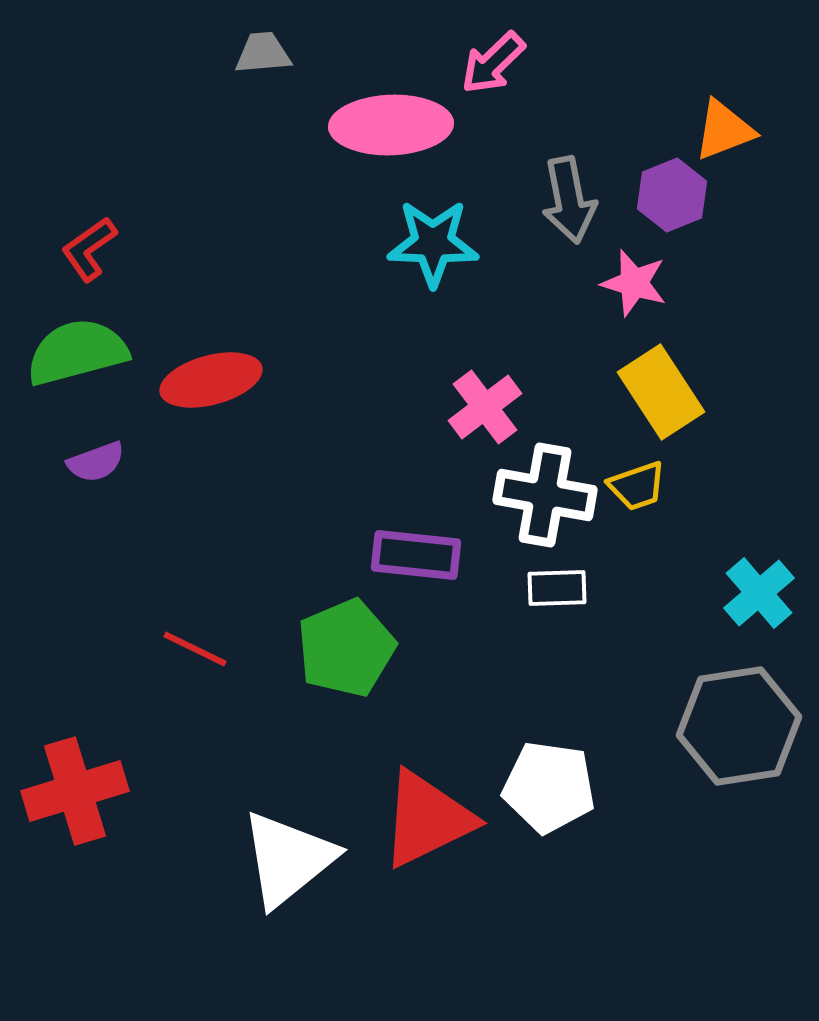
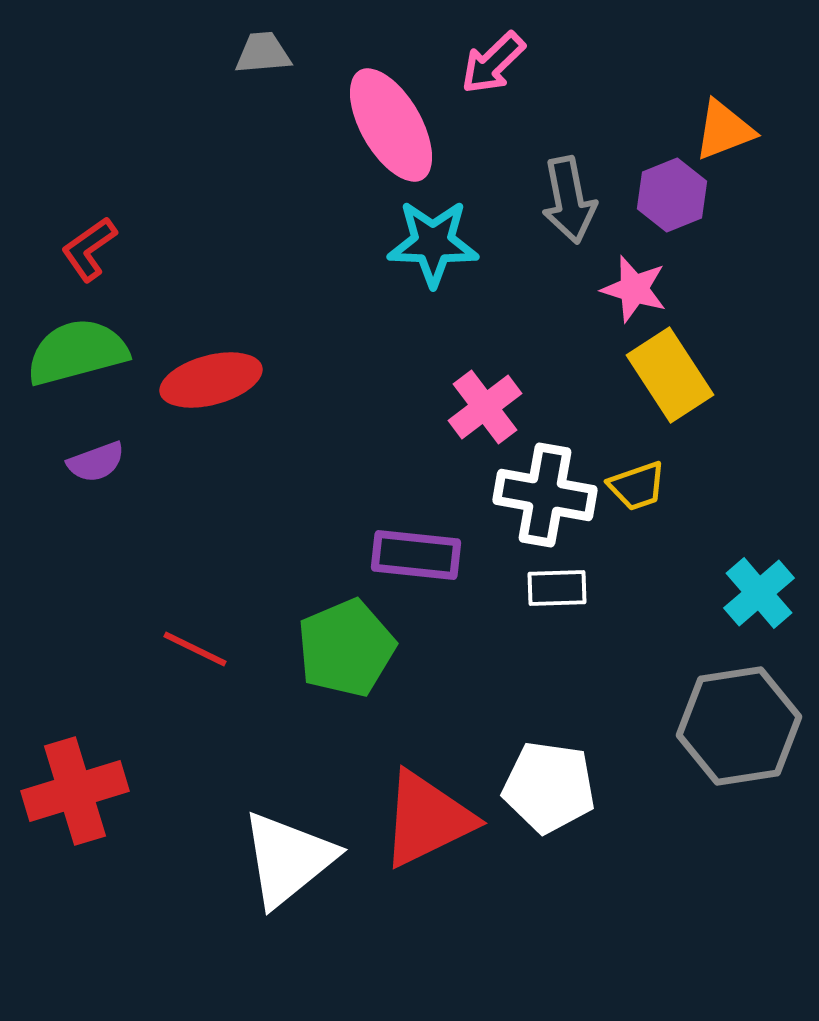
pink ellipse: rotated 62 degrees clockwise
pink star: moved 6 px down
yellow rectangle: moved 9 px right, 17 px up
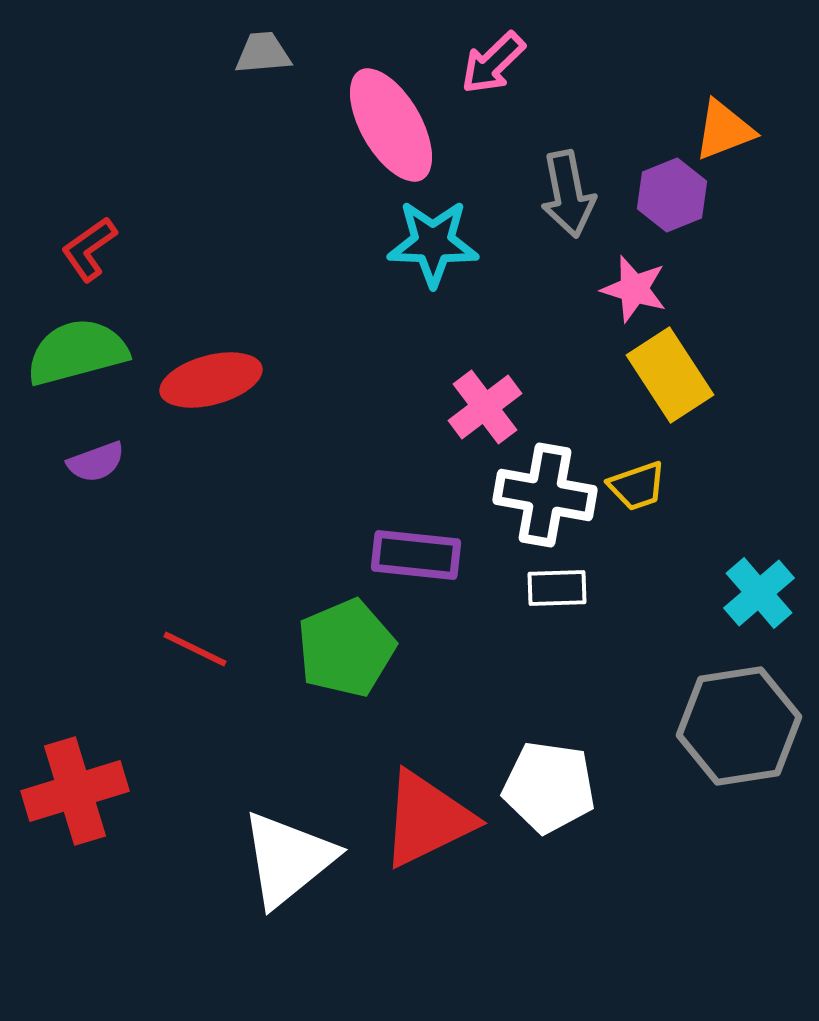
gray arrow: moved 1 px left, 6 px up
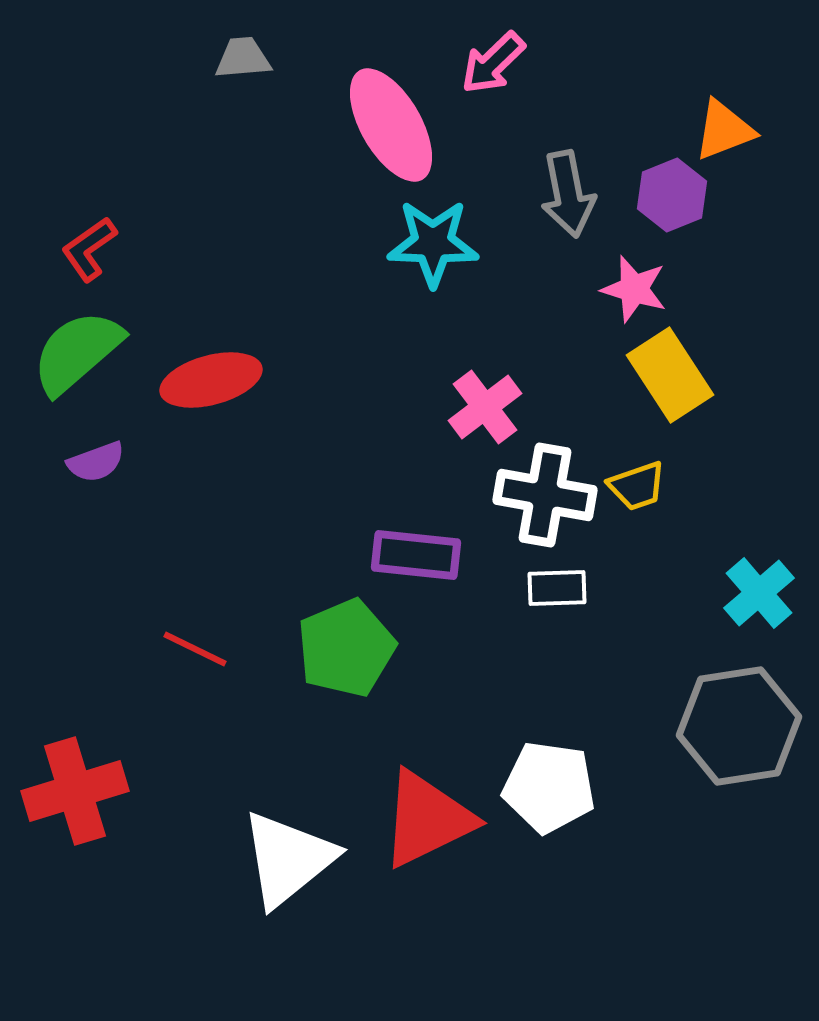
gray trapezoid: moved 20 px left, 5 px down
green semicircle: rotated 26 degrees counterclockwise
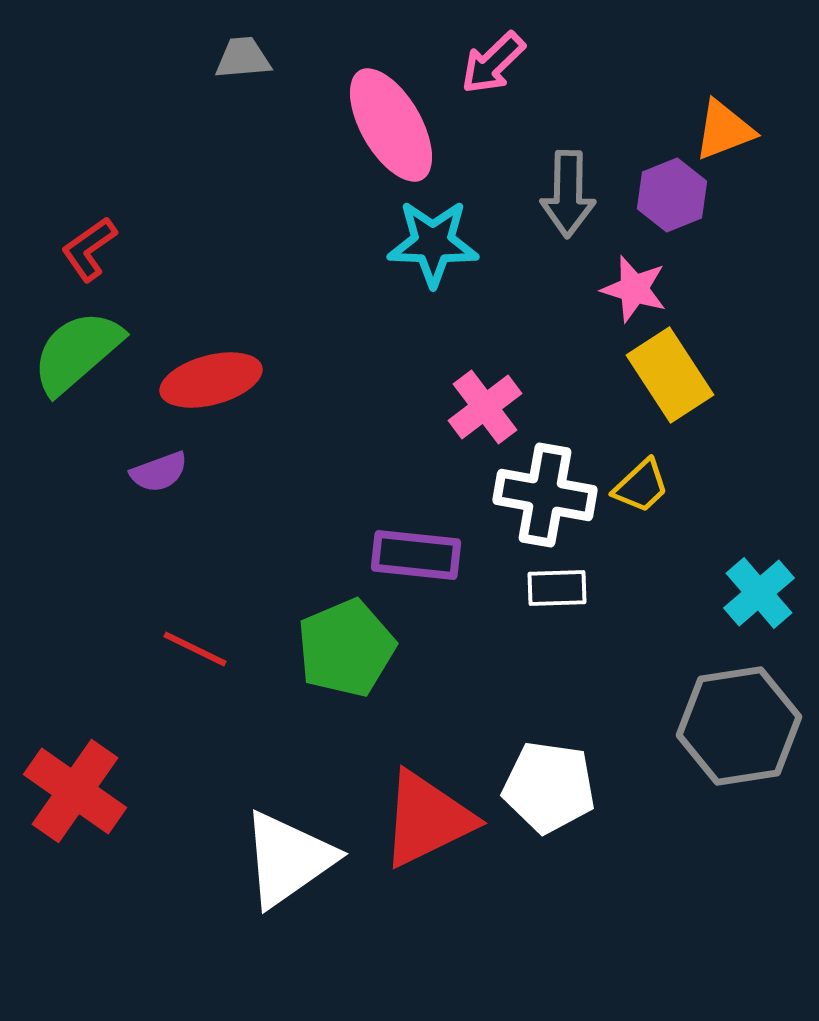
gray arrow: rotated 12 degrees clockwise
purple semicircle: moved 63 px right, 10 px down
yellow trapezoid: moved 4 px right; rotated 24 degrees counterclockwise
red cross: rotated 38 degrees counterclockwise
white triangle: rotated 4 degrees clockwise
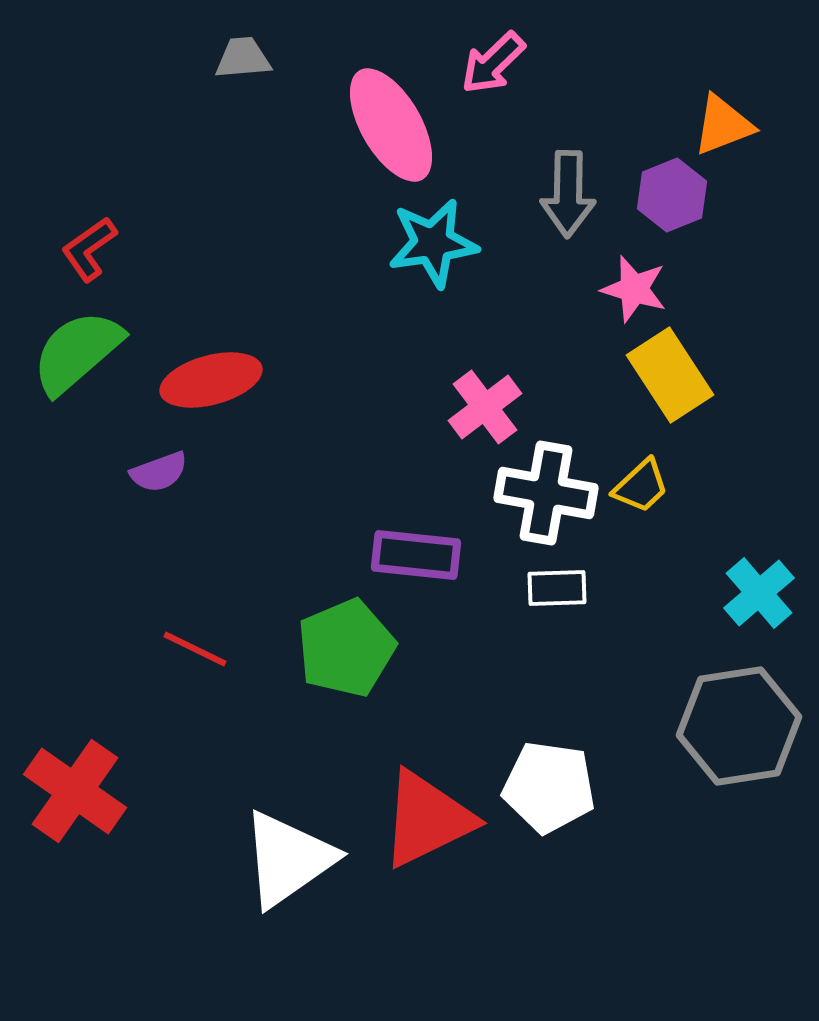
orange triangle: moved 1 px left, 5 px up
cyan star: rotated 10 degrees counterclockwise
white cross: moved 1 px right, 2 px up
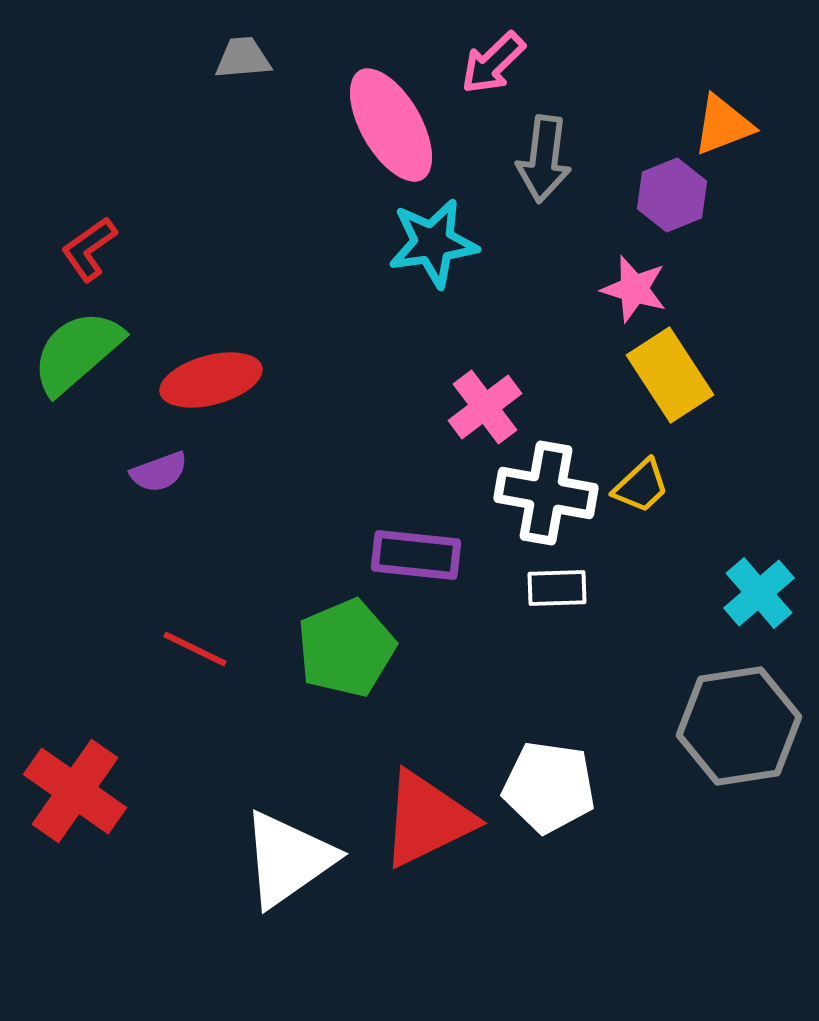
gray arrow: moved 24 px left, 35 px up; rotated 6 degrees clockwise
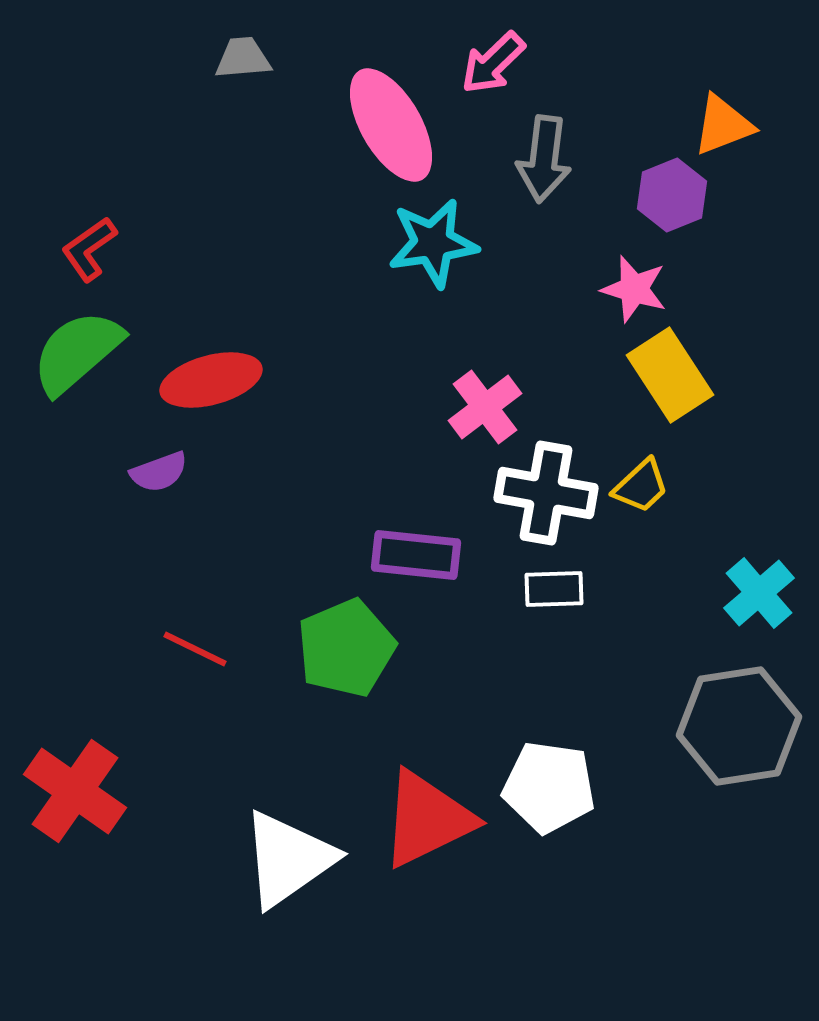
white rectangle: moved 3 px left, 1 px down
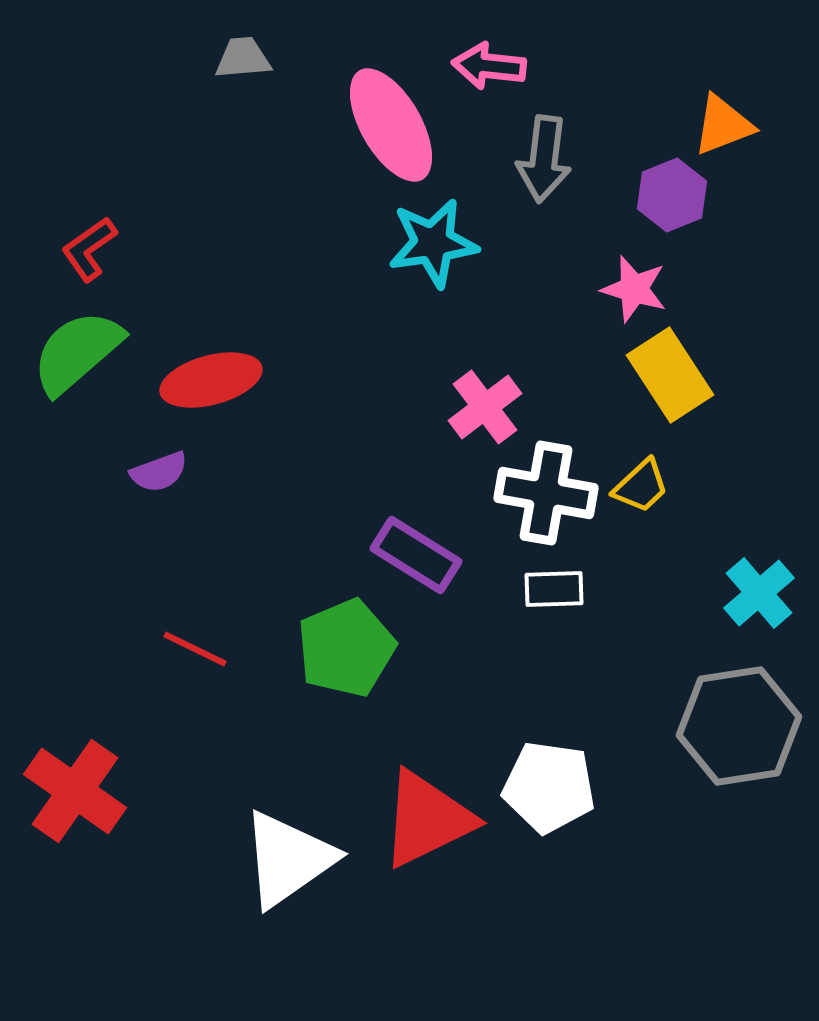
pink arrow: moved 4 px left, 3 px down; rotated 50 degrees clockwise
purple rectangle: rotated 26 degrees clockwise
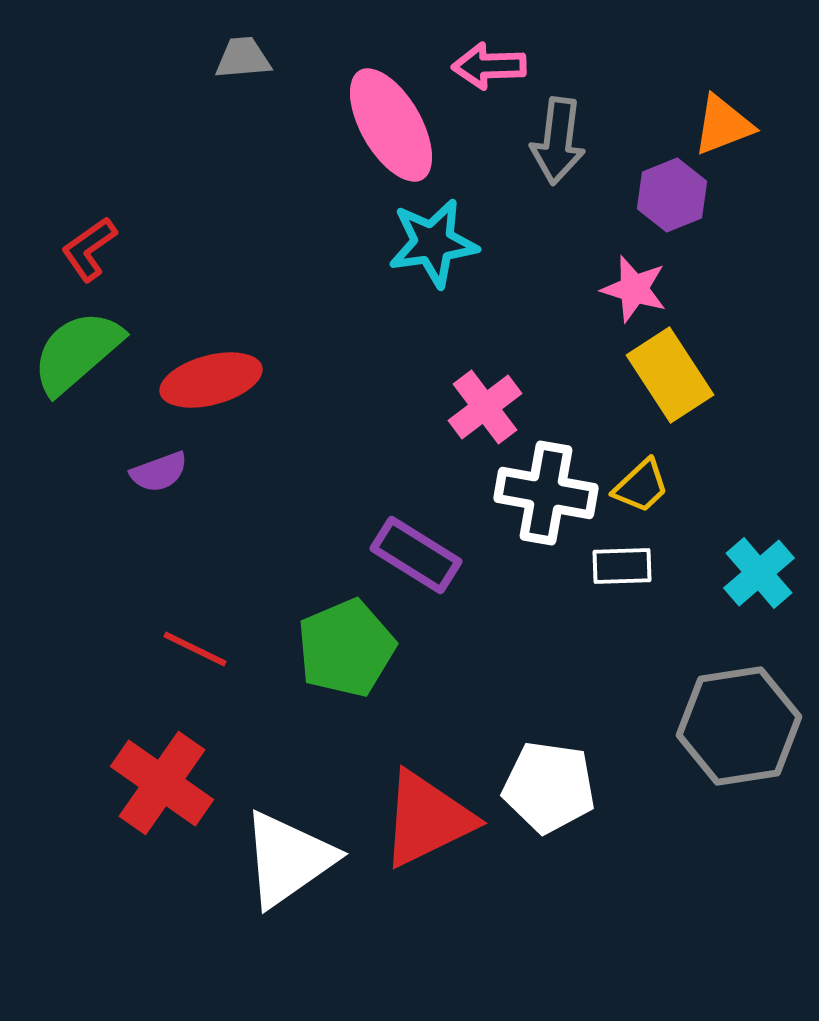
pink arrow: rotated 8 degrees counterclockwise
gray arrow: moved 14 px right, 18 px up
white rectangle: moved 68 px right, 23 px up
cyan cross: moved 20 px up
red cross: moved 87 px right, 8 px up
